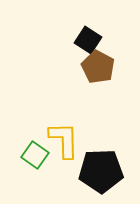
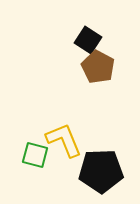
yellow L-shape: rotated 21 degrees counterclockwise
green square: rotated 20 degrees counterclockwise
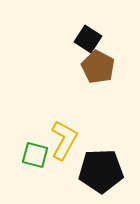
black square: moved 1 px up
yellow L-shape: rotated 51 degrees clockwise
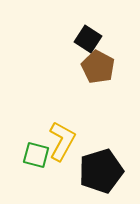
yellow L-shape: moved 2 px left, 1 px down
green square: moved 1 px right
black pentagon: rotated 15 degrees counterclockwise
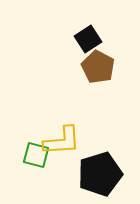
black square: rotated 24 degrees clockwise
yellow L-shape: rotated 57 degrees clockwise
black pentagon: moved 1 px left, 3 px down
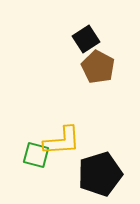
black square: moved 2 px left
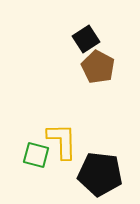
yellow L-shape: rotated 87 degrees counterclockwise
black pentagon: rotated 24 degrees clockwise
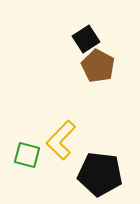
brown pentagon: moved 1 px up
yellow L-shape: moved 1 px left, 1 px up; rotated 135 degrees counterclockwise
green square: moved 9 px left
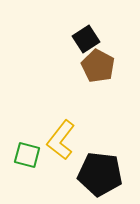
yellow L-shape: rotated 6 degrees counterclockwise
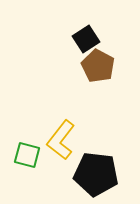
black pentagon: moved 4 px left
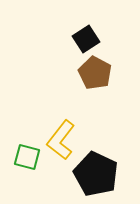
brown pentagon: moved 3 px left, 7 px down
green square: moved 2 px down
black pentagon: rotated 18 degrees clockwise
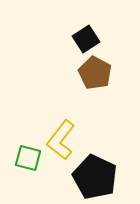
green square: moved 1 px right, 1 px down
black pentagon: moved 1 px left, 3 px down
